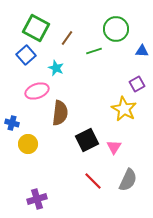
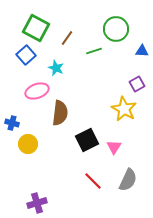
purple cross: moved 4 px down
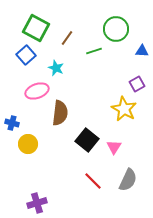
black square: rotated 25 degrees counterclockwise
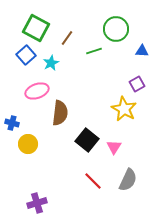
cyan star: moved 5 px left, 5 px up; rotated 21 degrees clockwise
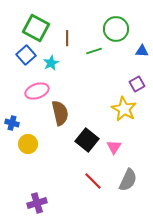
brown line: rotated 35 degrees counterclockwise
brown semicircle: rotated 20 degrees counterclockwise
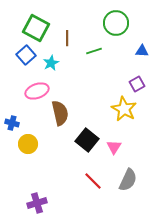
green circle: moved 6 px up
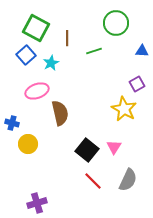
black square: moved 10 px down
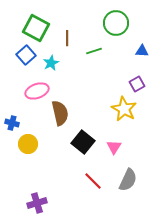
black square: moved 4 px left, 8 px up
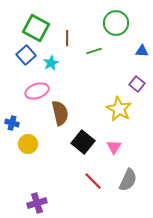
purple square: rotated 21 degrees counterclockwise
yellow star: moved 5 px left
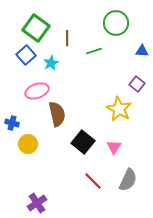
green square: rotated 8 degrees clockwise
brown semicircle: moved 3 px left, 1 px down
purple cross: rotated 18 degrees counterclockwise
